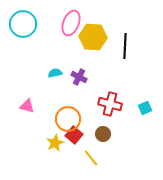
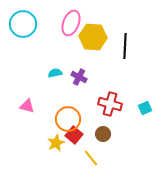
yellow star: moved 1 px right
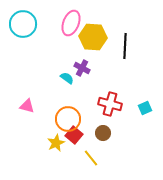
cyan semicircle: moved 12 px right, 5 px down; rotated 48 degrees clockwise
purple cross: moved 3 px right, 9 px up
brown circle: moved 1 px up
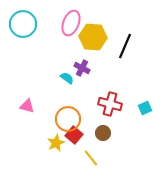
black line: rotated 20 degrees clockwise
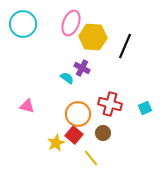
orange circle: moved 10 px right, 5 px up
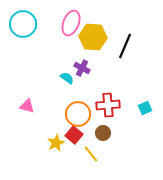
red cross: moved 2 px left, 1 px down; rotated 20 degrees counterclockwise
yellow line: moved 4 px up
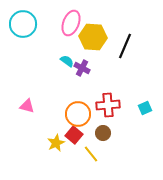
cyan semicircle: moved 17 px up
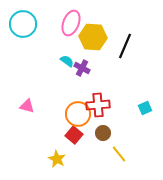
red cross: moved 10 px left
yellow star: moved 1 px right, 16 px down; rotated 18 degrees counterclockwise
yellow line: moved 28 px right
